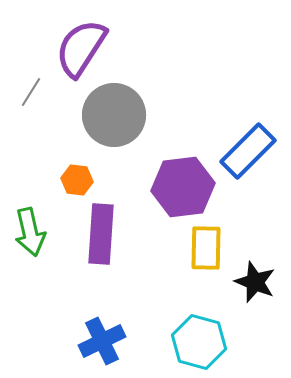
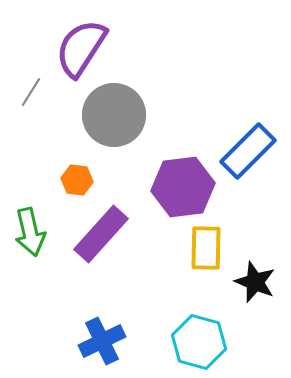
purple rectangle: rotated 38 degrees clockwise
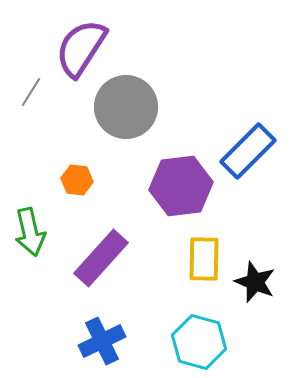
gray circle: moved 12 px right, 8 px up
purple hexagon: moved 2 px left, 1 px up
purple rectangle: moved 24 px down
yellow rectangle: moved 2 px left, 11 px down
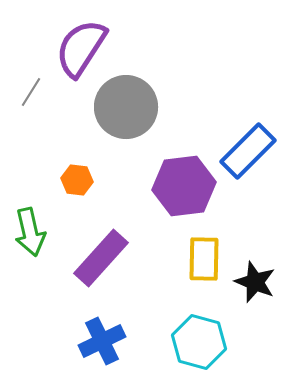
purple hexagon: moved 3 px right
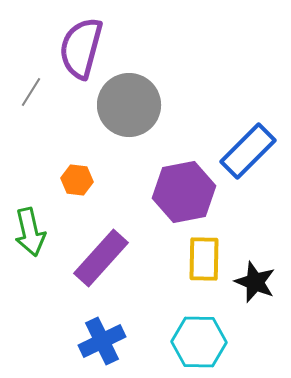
purple semicircle: rotated 18 degrees counterclockwise
gray circle: moved 3 px right, 2 px up
purple hexagon: moved 6 px down; rotated 4 degrees counterclockwise
cyan hexagon: rotated 14 degrees counterclockwise
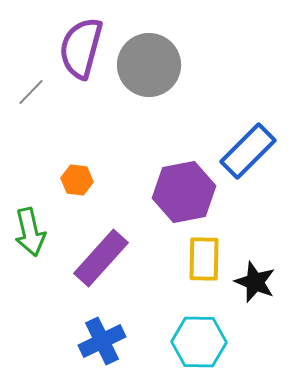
gray line: rotated 12 degrees clockwise
gray circle: moved 20 px right, 40 px up
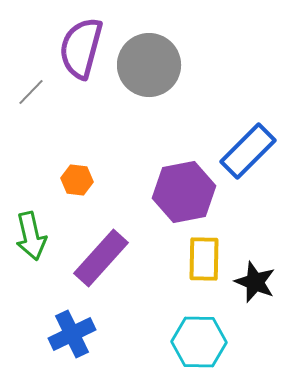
green arrow: moved 1 px right, 4 px down
blue cross: moved 30 px left, 7 px up
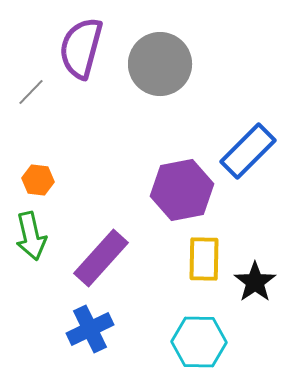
gray circle: moved 11 px right, 1 px up
orange hexagon: moved 39 px left
purple hexagon: moved 2 px left, 2 px up
black star: rotated 15 degrees clockwise
blue cross: moved 18 px right, 5 px up
